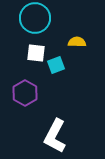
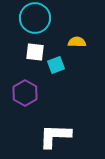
white square: moved 1 px left, 1 px up
white L-shape: rotated 64 degrees clockwise
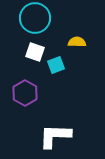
white square: rotated 12 degrees clockwise
